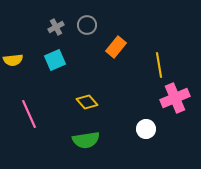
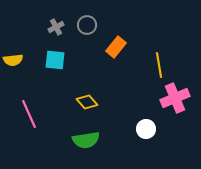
cyan square: rotated 30 degrees clockwise
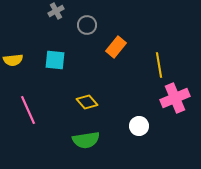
gray cross: moved 16 px up
pink line: moved 1 px left, 4 px up
white circle: moved 7 px left, 3 px up
